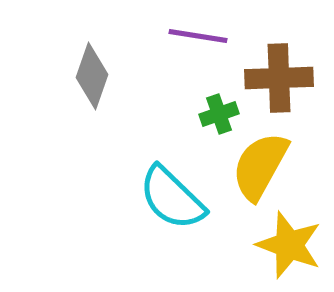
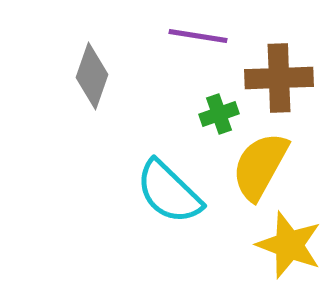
cyan semicircle: moved 3 px left, 6 px up
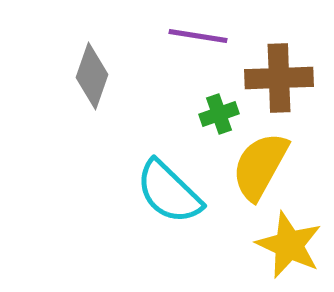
yellow star: rotated 4 degrees clockwise
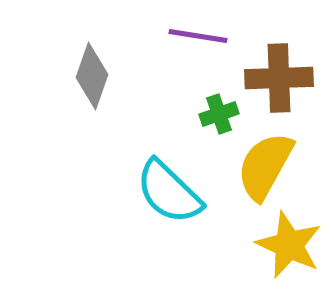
yellow semicircle: moved 5 px right
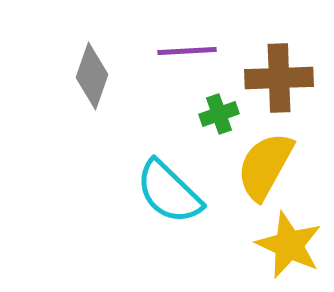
purple line: moved 11 px left, 15 px down; rotated 12 degrees counterclockwise
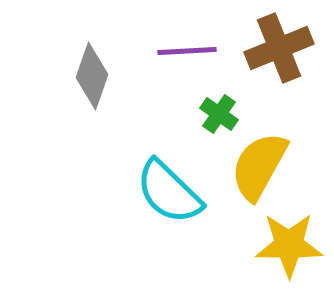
brown cross: moved 30 px up; rotated 20 degrees counterclockwise
green cross: rotated 36 degrees counterclockwise
yellow semicircle: moved 6 px left
yellow star: rotated 24 degrees counterclockwise
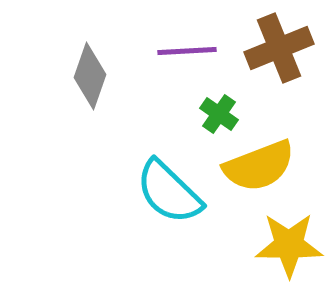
gray diamond: moved 2 px left
yellow semicircle: rotated 140 degrees counterclockwise
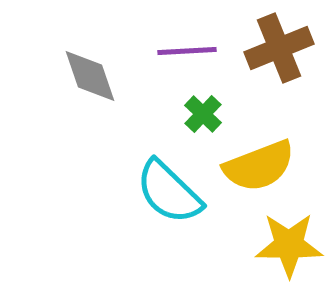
gray diamond: rotated 38 degrees counterclockwise
green cross: moved 16 px left; rotated 9 degrees clockwise
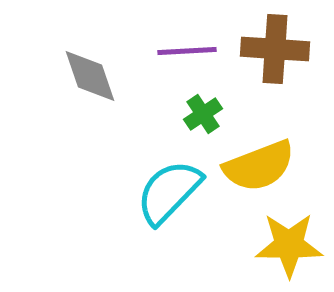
brown cross: moved 4 px left, 1 px down; rotated 26 degrees clockwise
green cross: rotated 12 degrees clockwise
cyan semicircle: rotated 90 degrees clockwise
